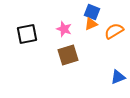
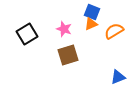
black square: rotated 20 degrees counterclockwise
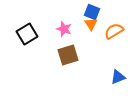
orange triangle: rotated 40 degrees counterclockwise
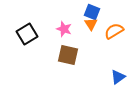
brown square: rotated 30 degrees clockwise
blue triangle: rotated 14 degrees counterclockwise
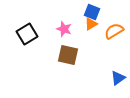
orange triangle: rotated 32 degrees clockwise
blue triangle: moved 1 px down
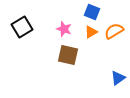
orange triangle: moved 8 px down
black square: moved 5 px left, 7 px up
